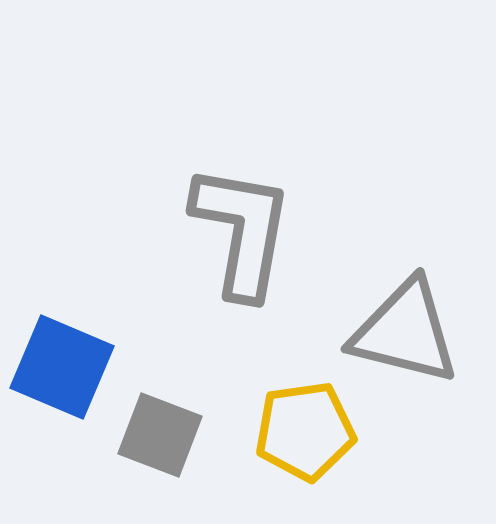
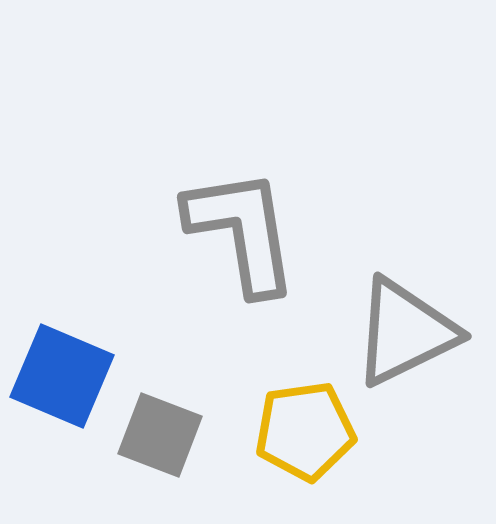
gray L-shape: rotated 19 degrees counterclockwise
gray triangle: rotated 40 degrees counterclockwise
blue square: moved 9 px down
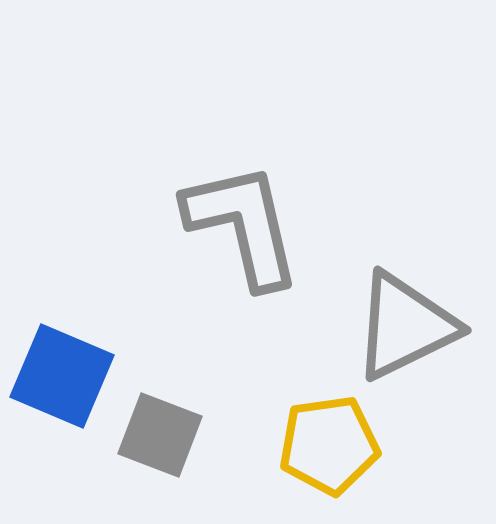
gray L-shape: moved 1 px right, 6 px up; rotated 4 degrees counterclockwise
gray triangle: moved 6 px up
yellow pentagon: moved 24 px right, 14 px down
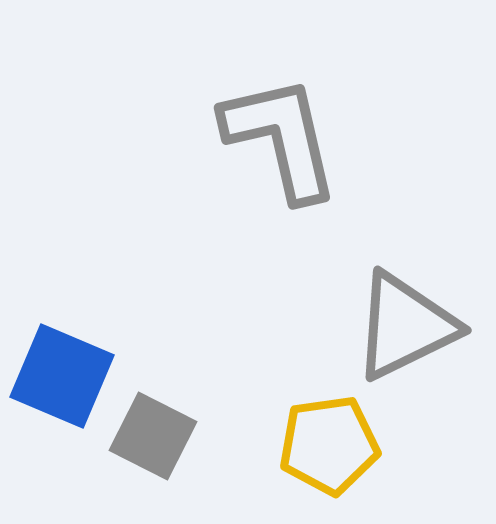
gray L-shape: moved 38 px right, 87 px up
gray square: moved 7 px left, 1 px down; rotated 6 degrees clockwise
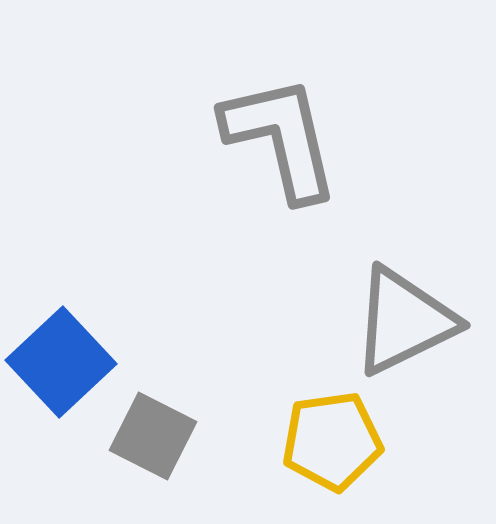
gray triangle: moved 1 px left, 5 px up
blue square: moved 1 px left, 14 px up; rotated 24 degrees clockwise
yellow pentagon: moved 3 px right, 4 px up
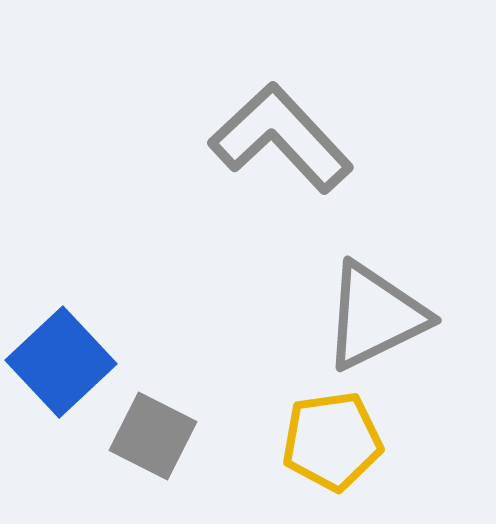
gray L-shape: rotated 30 degrees counterclockwise
gray triangle: moved 29 px left, 5 px up
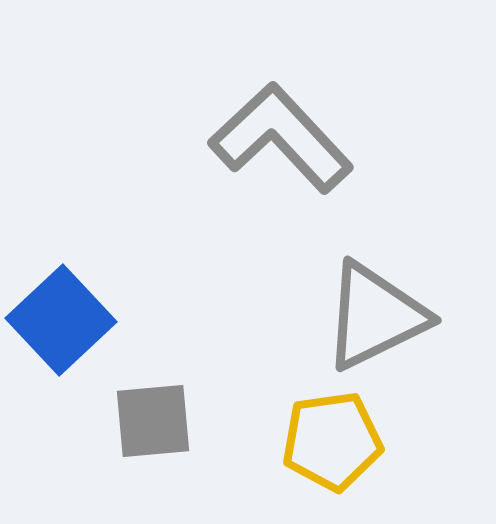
blue square: moved 42 px up
gray square: moved 15 px up; rotated 32 degrees counterclockwise
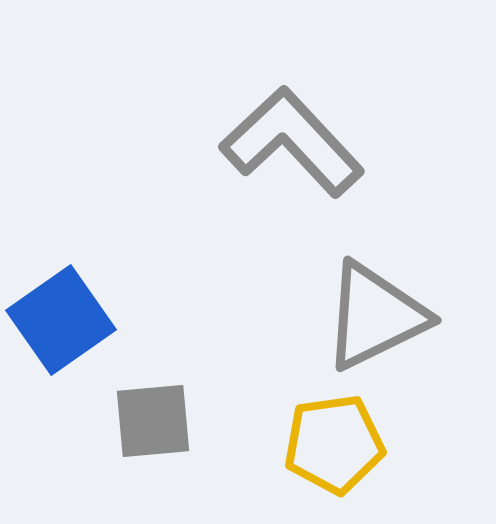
gray L-shape: moved 11 px right, 4 px down
blue square: rotated 8 degrees clockwise
yellow pentagon: moved 2 px right, 3 px down
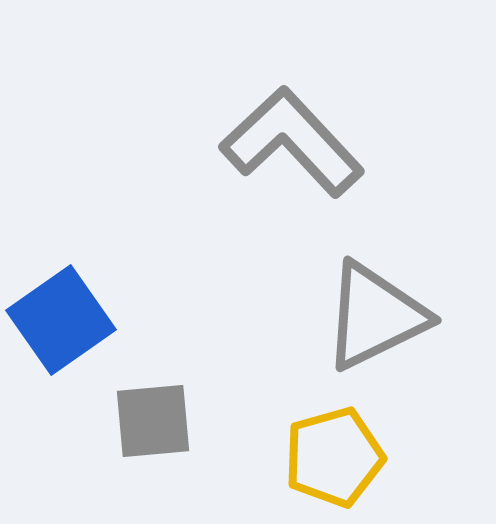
yellow pentagon: moved 13 px down; rotated 8 degrees counterclockwise
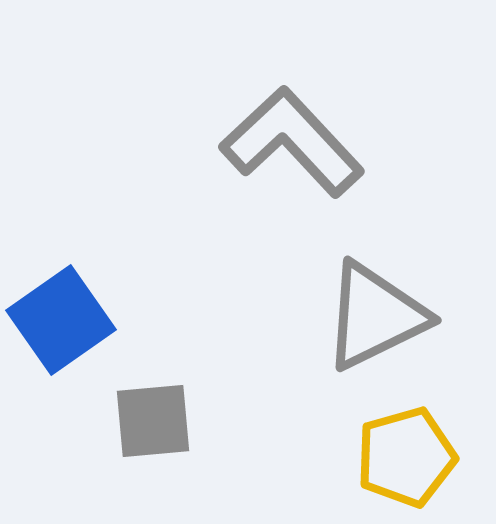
yellow pentagon: moved 72 px right
